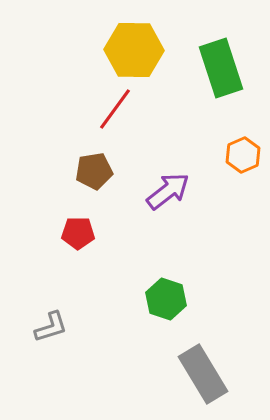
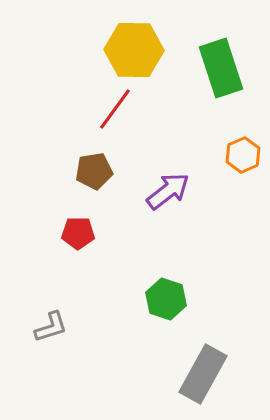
gray rectangle: rotated 60 degrees clockwise
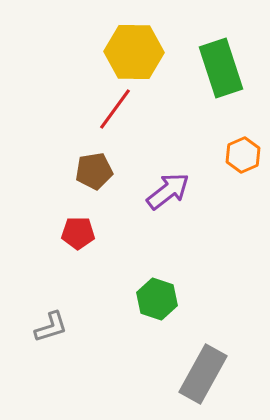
yellow hexagon: moved 2 px down
green hexagon: moved 9 px left
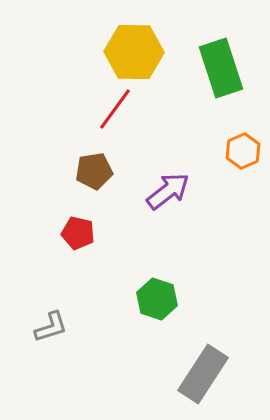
orange hexagon: moved 4 px up
red pentagon: rotated 12 degrees clockwise
gray rectangle: rotated 4 degrees clockwise
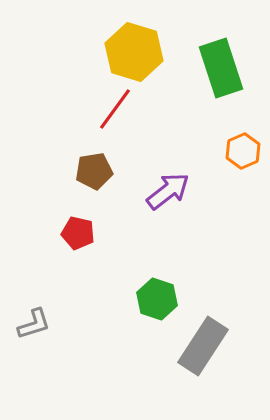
yellow hexagon: rotated 16 degrees clockwise
gray L-shape: moved 17 px left, 3 px up
gray rectangle: moved 28 px up
